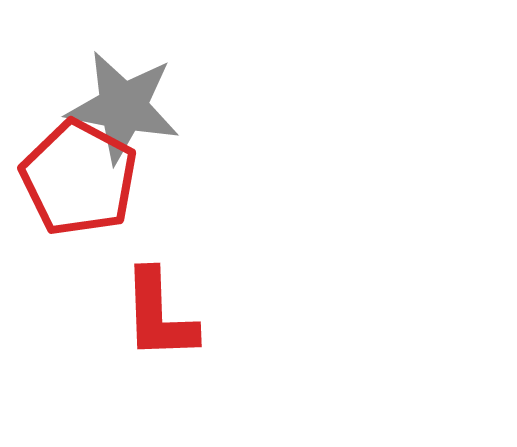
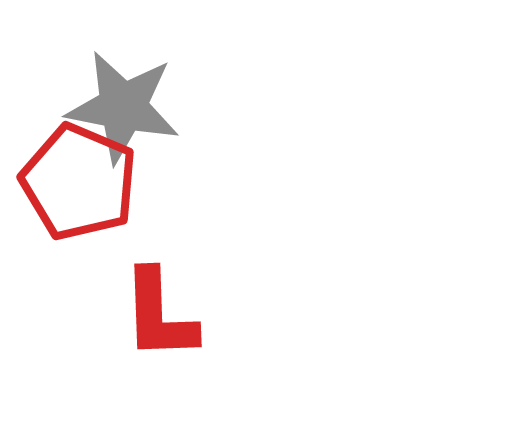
red pentagon: moved 4 px down; rotated 5 degrees counterclockwise
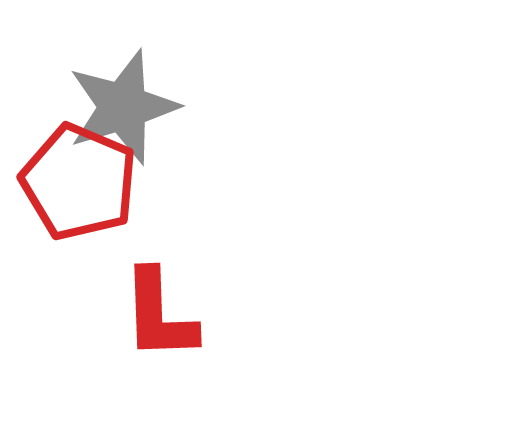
gray star: rotated 28 degrees counterclockwise
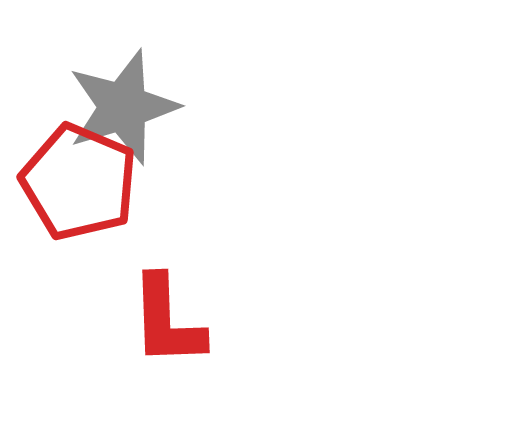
red L-shape: moved 8 px right, 6 px down
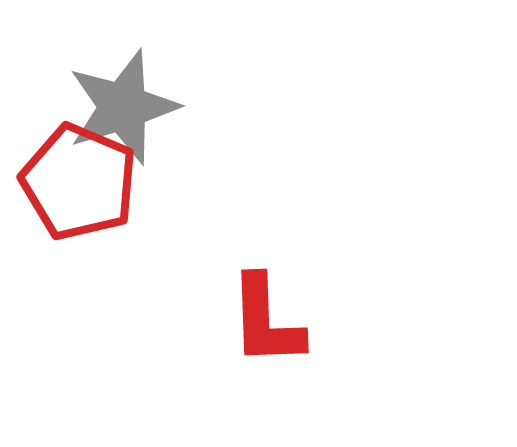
red L-shape: moved 99 px right
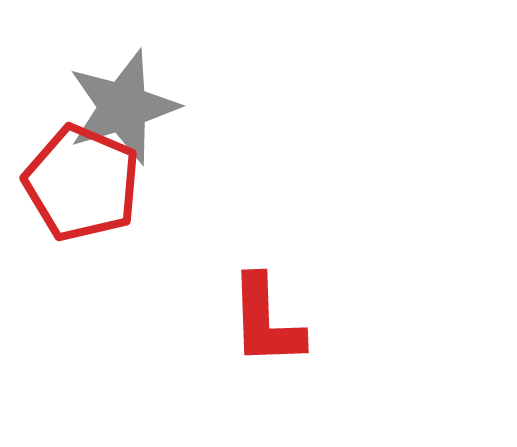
red pentagon: moved 3 px right, 1 px down
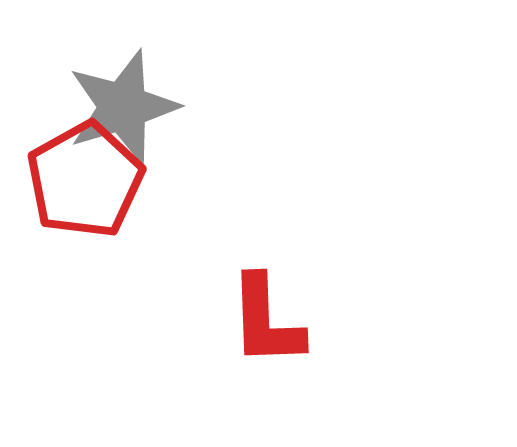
red pentagon: moved 3 px right, 3 px up; rotated 20 degrees clockwise
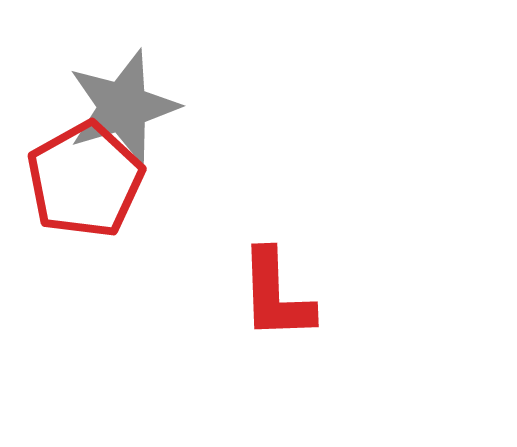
red L-shape: moved 10 px right, 26 px up
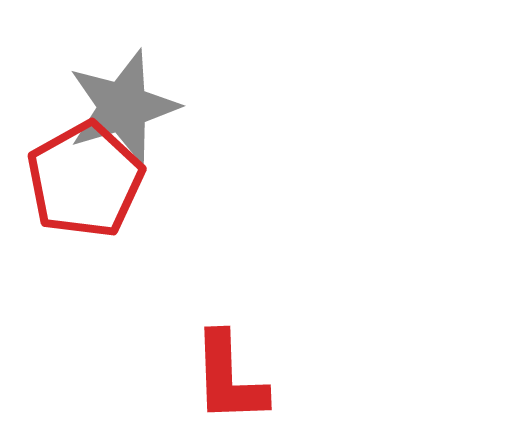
red L-shape: moved 47 px left, 83 px down
